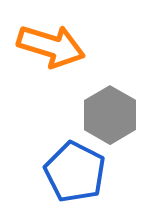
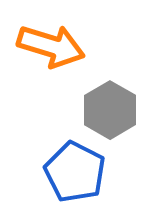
gray hexagon: moved 5 px up
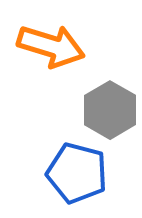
blue pentagon: moved 2 px right, 1 px down; rotated 12 degrees counterclockwise
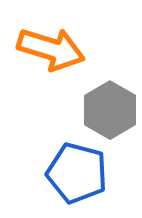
orange arrow: moved 3 px down
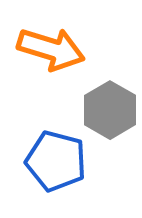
blue pentagon: moved 21 px left, 12 px up
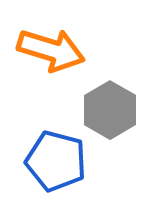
orange arrow: moved 1 px down
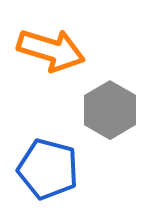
blue pentagon: moved 8 px left, 8 px down
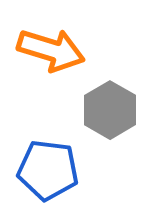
blue pentagon: moved 1 px down; rotated 8 degrees counterclockwise
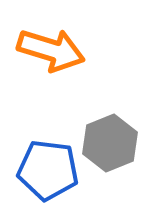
gray hexagon: moved 33 px down; rotated 8 degrees clockwise
